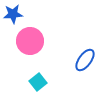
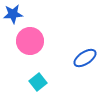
blue ellipse: moved 2 px up; rotated 20 degrees clockwise
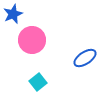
blue star: rotated 18 degrees counterclockwise
pink circle: moved 2 px right, 1 px up
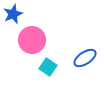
cyan square: moved 10 px right, 15 px up; rotated 18 degrees counterclockwise
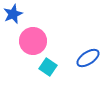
pink circle: moved 1 px right, 1 px down
blue ellipse: moved 3 px right
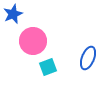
blue ellipse: rotated 35 degrees counterclockwise
cyan square: rotated 36 degrees clockwise
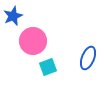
blue star: moved 2 px down
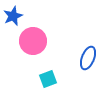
cyan square: moved 12 px down
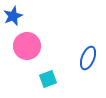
pink circle: moved 6 px left, 5 px down
